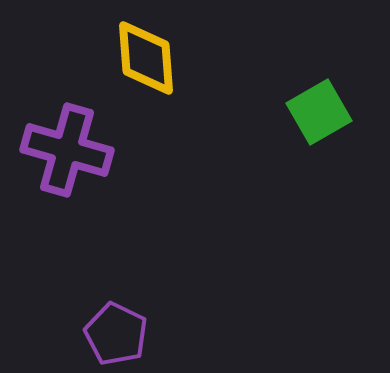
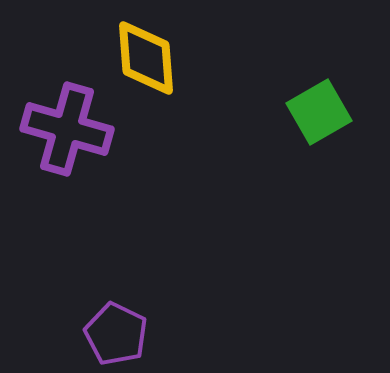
purple cross: moved 21 px up
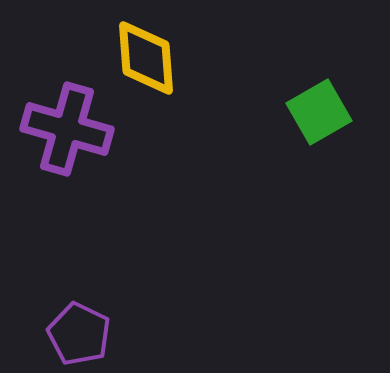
purple pentagon: moved 37 px left
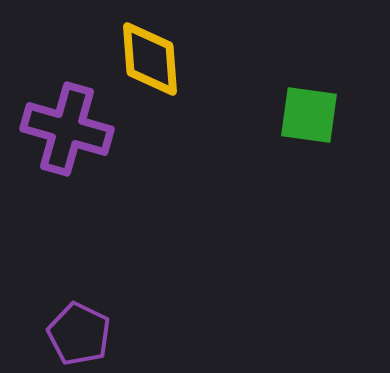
yellow diamond: moved 4 px right, 1 px down
green square: moved 10 px left, 3 px down; rotated 38 degrees clockwise
